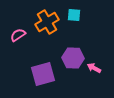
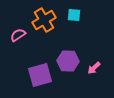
orange cross: moved 3 px left, 2 px up
purple hexagon: moved 5 px left, 3 px down
pink arrow: rotated 72 degrees counterclockwise
purple square: moved 3 px left, 1 px down
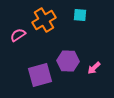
cyan square: moved 6 px right
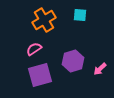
pink semicircle: moved 16 px right, 14 px down
purple hexagon: moved 5 px right; rotated 20 degrees counterclockwise
pink arrow: moved 6 px right, 1 px down
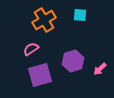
pink semicircle: moved 3 px left
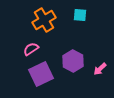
purple hexagon: rotated 15 degrees counterclockwise
purple square: moved 1 px right, 1 px up; rotated 10 degrees counterclockwise
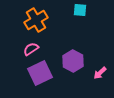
cyan square: moved 5 px up
orange cross: moved 8 px left
pink arrow: moved 4 px down
purple square: moved 1 px left, 1 px up
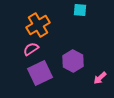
orange cross: moved 2 px right, 5 px down
pink arrow: moved 5 px down
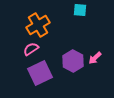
pink arrow: moved 5 px left, 20 px up
